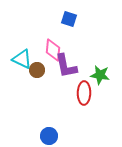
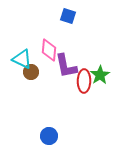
blue square: moved 1 px left, 3 px up
pink diamond: moved 4 px left
brown circle: moved 6 px left, 2 px down
green star: rotated 30 degrees clockwise
red ellipse: moved 12 px up
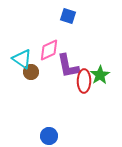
pink diamond: rotated 60 degrees clockwise
cyan triangle: rotated 10 degrees clockwise
purple L-shape: moved 2 px right
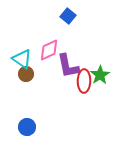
blue square: rotated 21 degrees clockwise
brown circle: moved 5 px left, 2 px down
blue circle: moved 22 px left, 9 px up
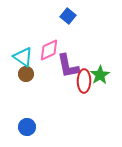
cyan triangle: moved 1 px right, 2 px up
